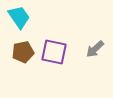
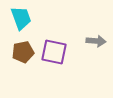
cyan trapezoid: moved 2 px right, 1 px down; rotated 15 degrees clockwise
gray arrow: moved 1 px right, 8 px up; rotated 132 degrees counterclockwise
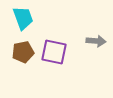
cyan trapezoid: moved 2 px right
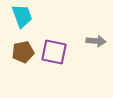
cyan trapezoid: moved 1 px left, 2 px up
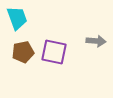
cyan trapezoid: moved 5 px left, 2 px down
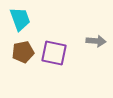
cyan trapezoid: moved 3 px right, 1 px down
purple square: moved 1 px down
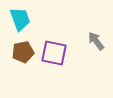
gray arrow: rotated 132 degrees counterclockwise
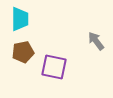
cyan trapezoid: rotated 20 degrees clockwise
purple square: moved 14 px down
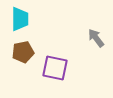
gray arrow: moved 3 px up
purple square: moved 1 px right, 1 px down
